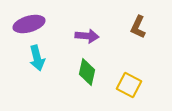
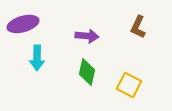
purple ellipse: moved 6 px left
cyan arrow: rotated 15 degrees clockwise
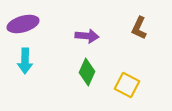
brown L-shape: moved 1 px right, 1 px down
cyan arrow: moved 12 px left, 3 px down
green diamond: rotated 12 degrees clockwise
yellow square: moved 2 px left
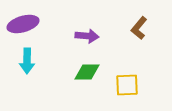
brown L-shape: rotated 15 degrees clockwise
cyan arrow: moved 2 px right
green diamond: rotated 64 degrees clockwise
yellow square: rotated 30 degrees counterclockwise
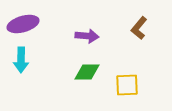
cyan arrow: moved 6 px left, 1 px up
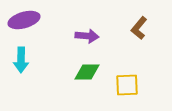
purple ellipse: moved 1 px right, 4 px up
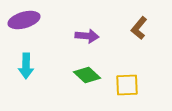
cyan arrow: moved 5 px right, 6 px down
green diamond: moved 3 px down; rotated 44 degrees clockwise
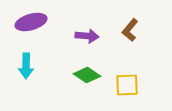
purple ellipse: moved 7 px right, 2 px down
brown L-shape: moved 9 px left, 2 px down
green diamond: rotated 8 degrees counterclockwise
